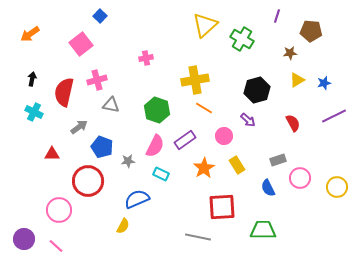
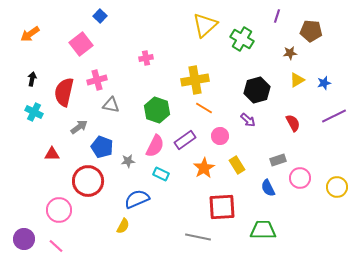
pink circle at (224, 136): moved 4 px left
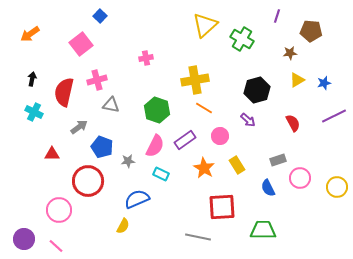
orange star at (204, 168): rotated 10 degrees counterclockwise
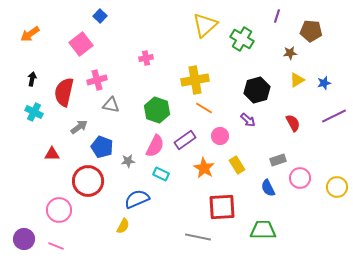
pink line at (56, 246): rotated 21 degrees counterclockwise
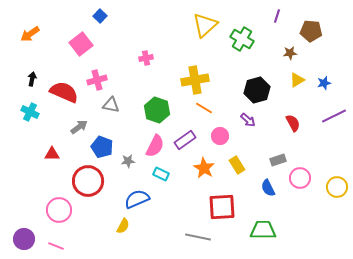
red semicircle at (64, 92): rotated 100 degrees clockwise
cyan cross at (34, 112): moved 4 px left
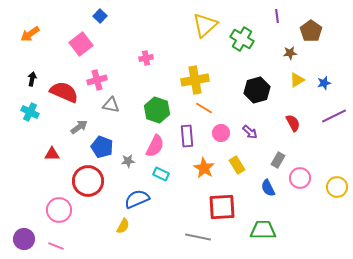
purple line at (277, 16): rotated 24 degrees counterclockwise
brown pentagon at (311, 31): rotated 30 degrees clockwise
purple arrow at (248, 120): moved 2 px right, 12 px down
pink circle at (220, 136): moved 1 px right, 3 px up
purple rectangle at (185, 140): moved 2 px right, 4 px up; rotated 60 degrees counterclockwise
gray rectangle at (278, 160): rotated 42 degrees counterclockwise
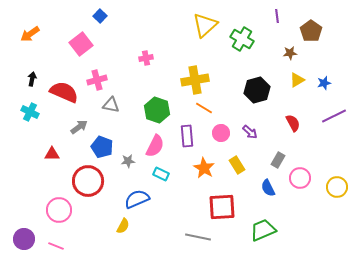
green trapezoid at (263, 230): rotated 24 degrees counterclockwise
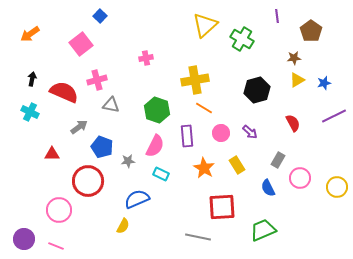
brown star at (290, 53): moved 4 px right, 5 px down
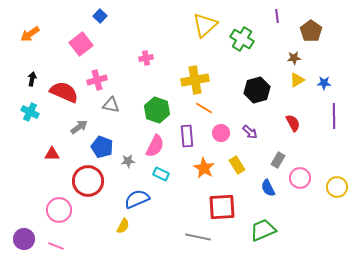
blue star at (324, 83): rotated 16 degrees clockwise
purple line at (334, 116): rotated 65 degrees counterclockwise
